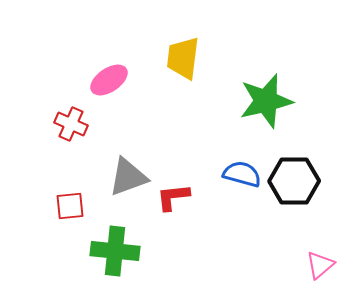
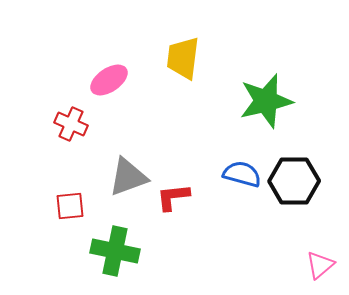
green cross: rotated 6 degrees clockwise
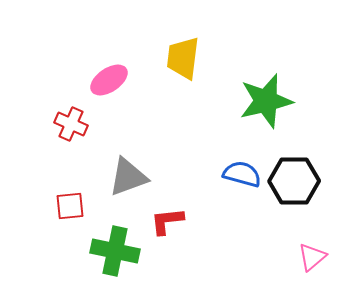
red L-shape: moved 6 px left, 24 px down
pink triangle: moved 8 px left, 8 px up
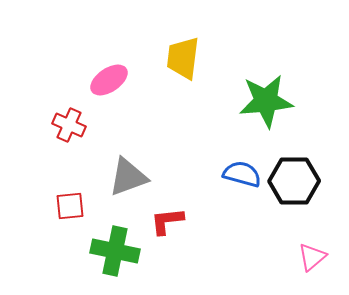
green star: rotated 8 degrees clockwise
red cross: moved 2 px left, 1 px down
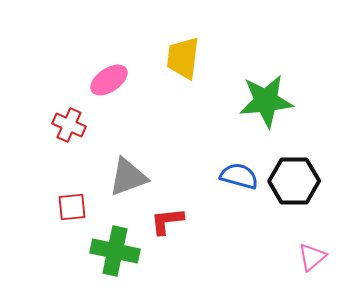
blue semicircle: moved 3 px left, 2 px down
red square: moved 2 px right, 1 px down
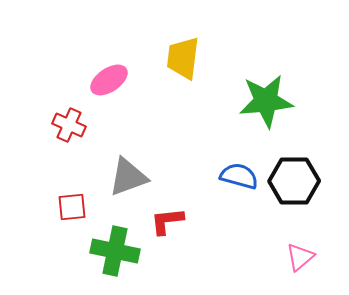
pink triangle: moved 12 px left
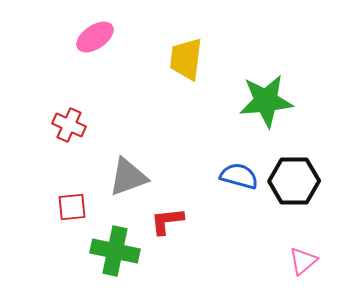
yellow trapezoid: moved 3 px right, 1 px down
pink ellipse: moved 14 px left, 43 px up
pink triangle: moved 3 px right, 4 px down
